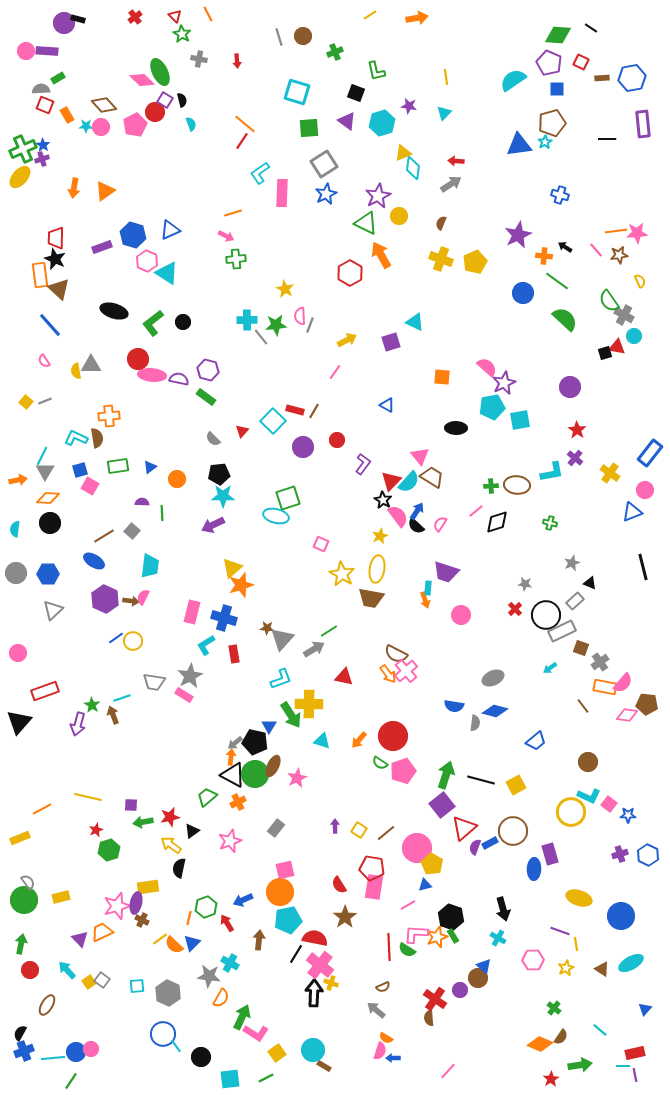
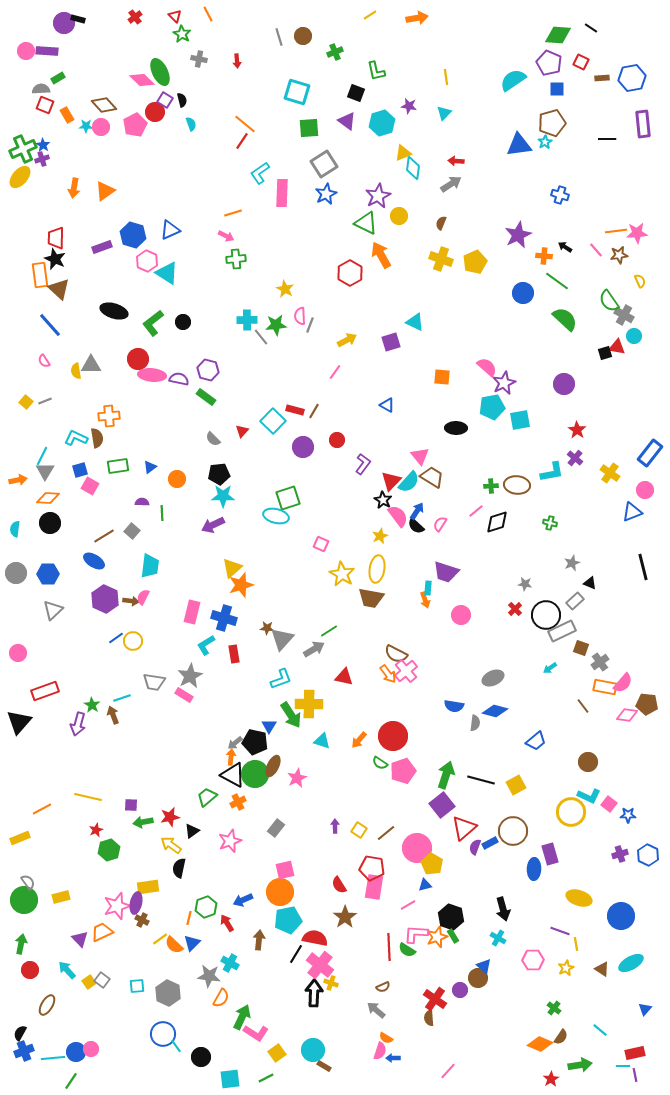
purple circle at (570, 387): moved 6 px left, 3 px up
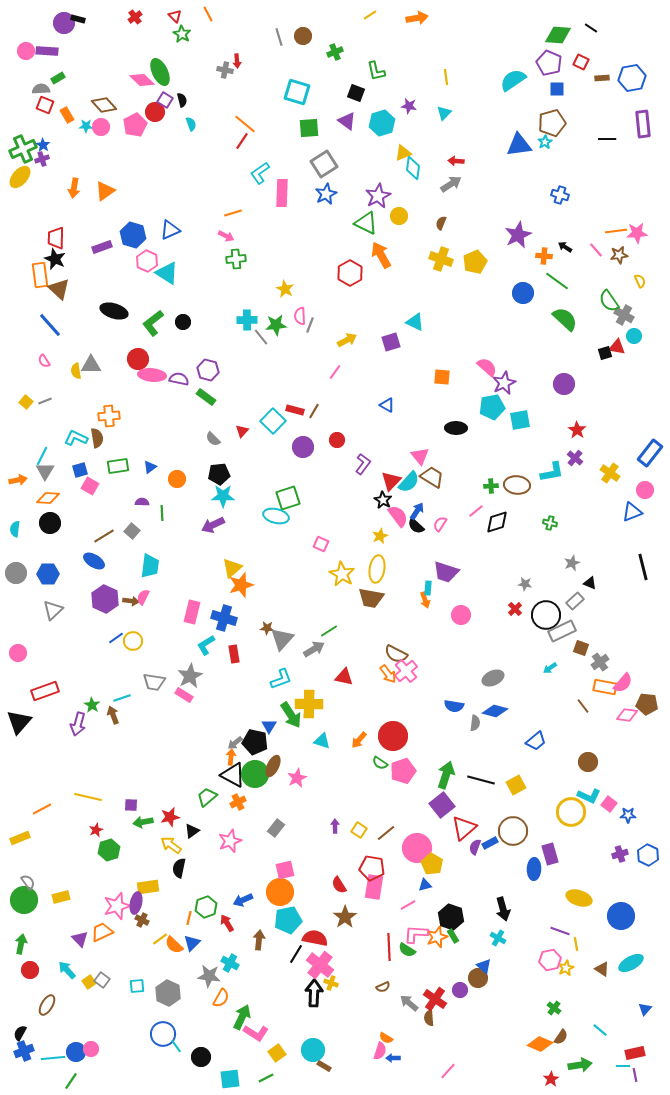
gray cross at (199, 59): moved 26 px right, 11 px down
pink hexagon at (533, 960): moved 17 px right; rotated 10 degrees counterclockwise
gray arrow at (376, 1010): moved 33 px right, 7 px up
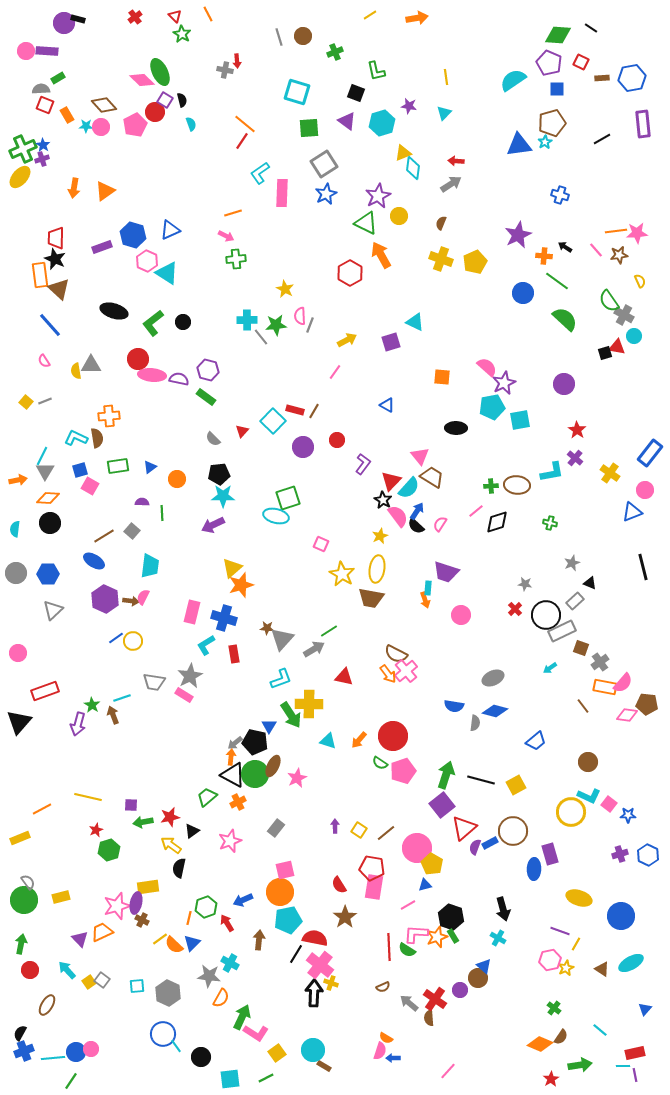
black line at (607, 139): moved 5 px left; rotated 30 degrees counterclockwise
cyan semicircle at (409, 482): moved 6 px down
cyan triangle at (322, 741): moved 6 px right
yellow line at (576, 944): rotated 40 degrees clockwise
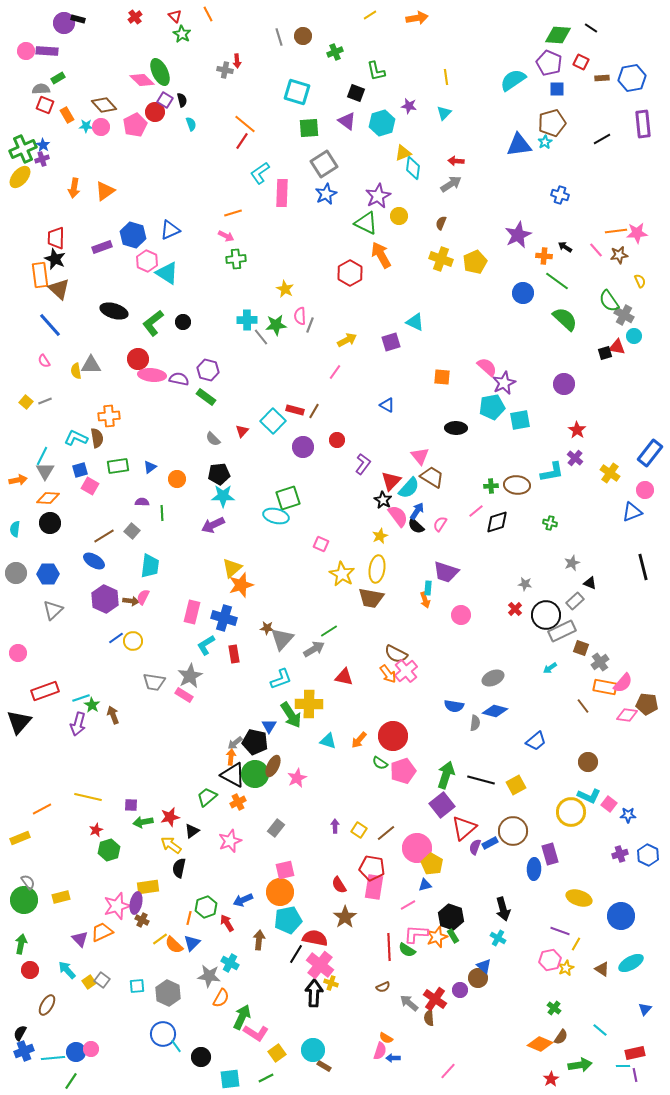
cyan line at (122, 698): moved 41 px left
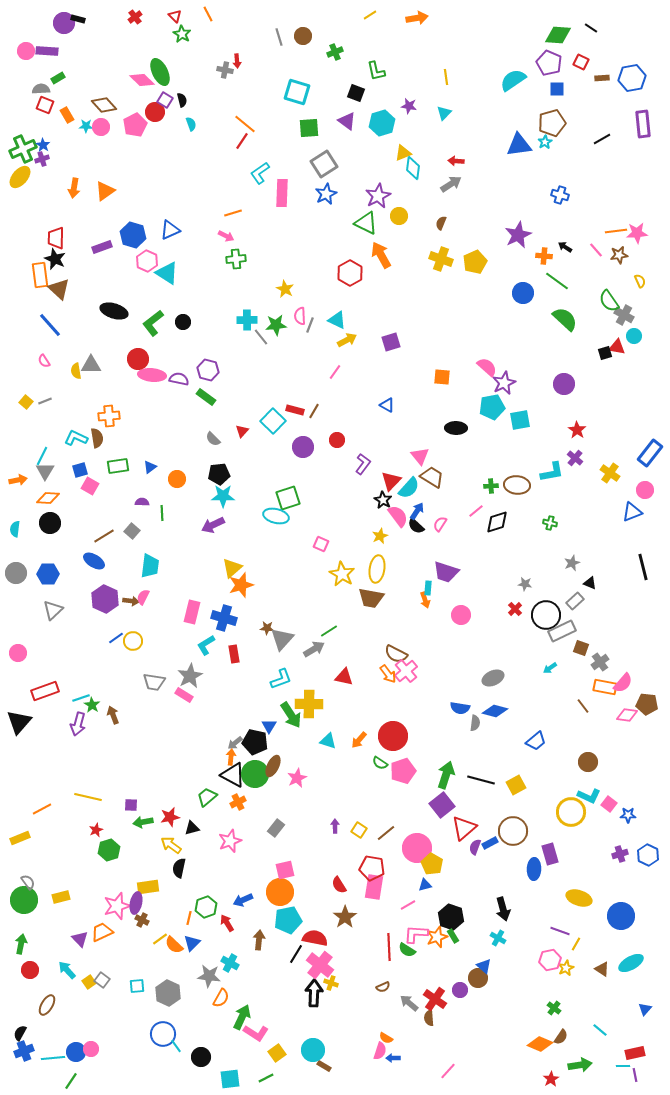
cyan triangle at (415, 322): moved 78 px left, 2 px up
blue semicircle at (454, 706): moved 6 px right, 2 px down
black triangle at (192, 831): moved 3 px up; rotated 21 degrees clockwise
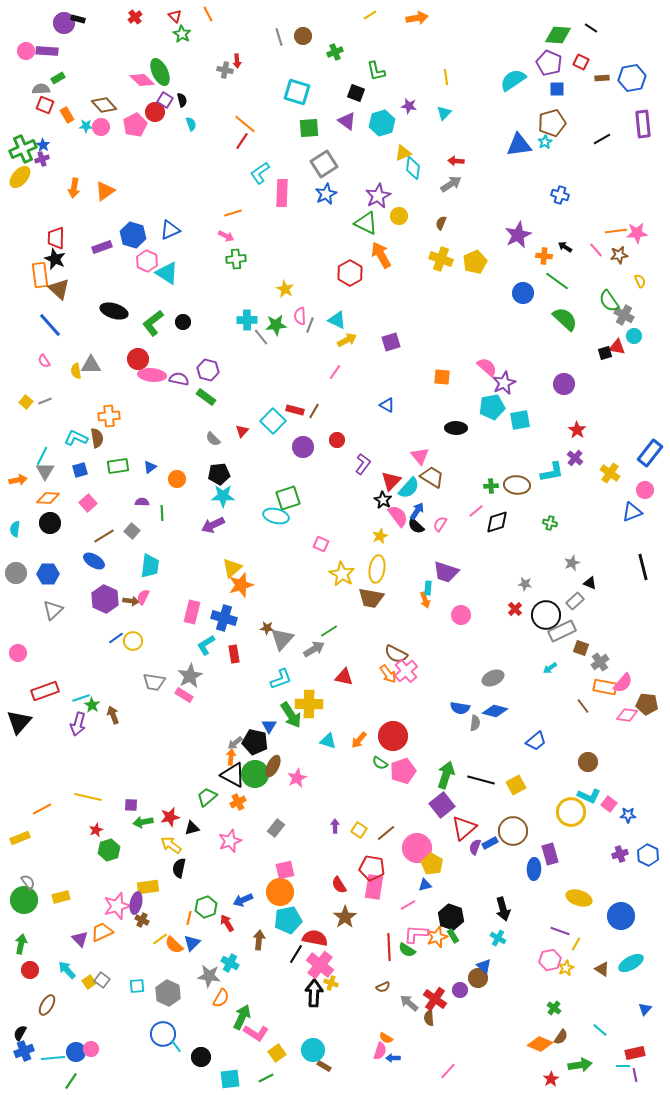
pink square at (90, 486): moved 2 px left, 17 px down; rotated 18 degrees clockwise
